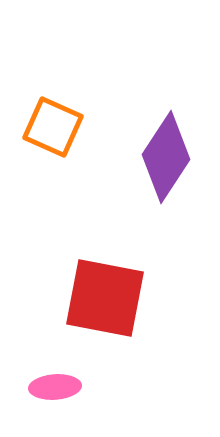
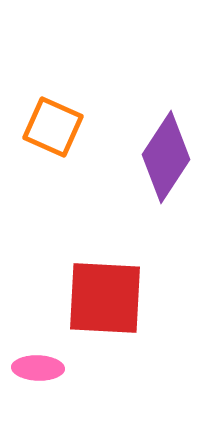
red square: rotated 8 degrees counterclockwise
pink ellipse: moved 17 px left, 19 px up; rotated 6 degrees clockwise
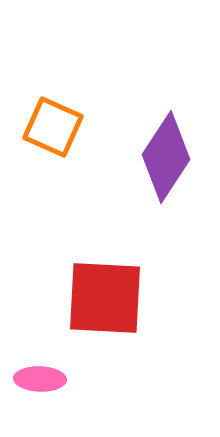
pink ellipse: moved 2 px right, 11 px down
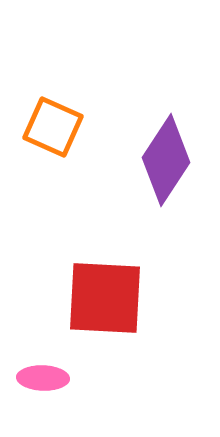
purple diamond: moved 3 px down
pink ellipse: moved 3 px right, 1 px up
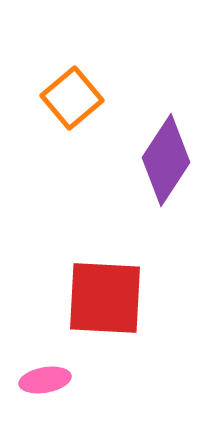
orange square: moved 19 px right, 29 px up; rotated 26 degrees clockwise
pink ellipse: moved 2 px right, 2 px down; rotated 12 degrees counterclockwise
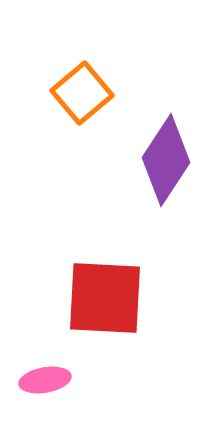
orange square: moved 10 px right, 5 px up
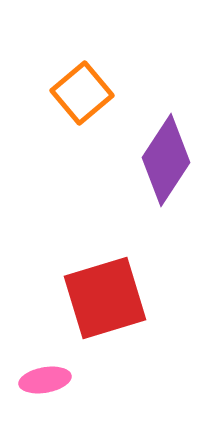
red square: rotated 20 degrees counterclockwise
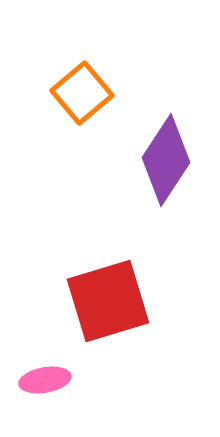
red square: moved 3 px right, 3 px down
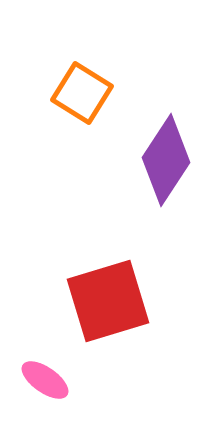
orange square: rotated 18 degrees counterclockwise
pink ellipse: rotated 45 degrees clockwise
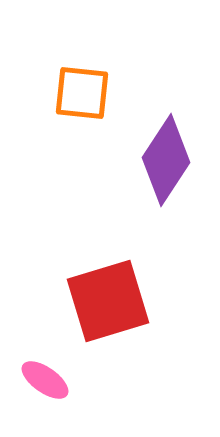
orange square: rotated 26 degrees counterclockwise
